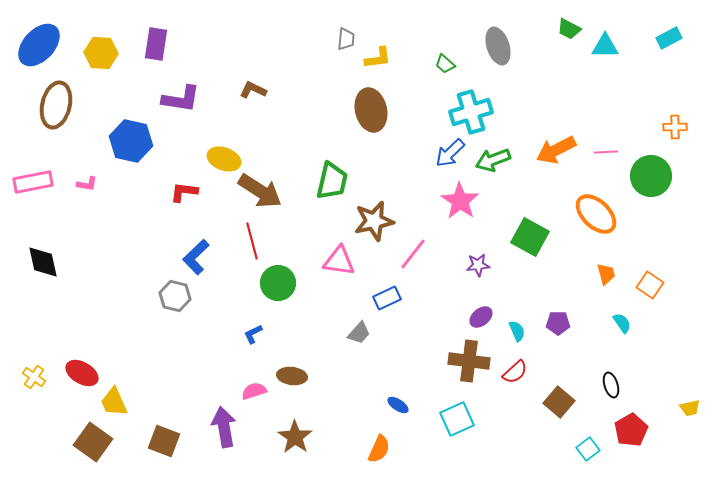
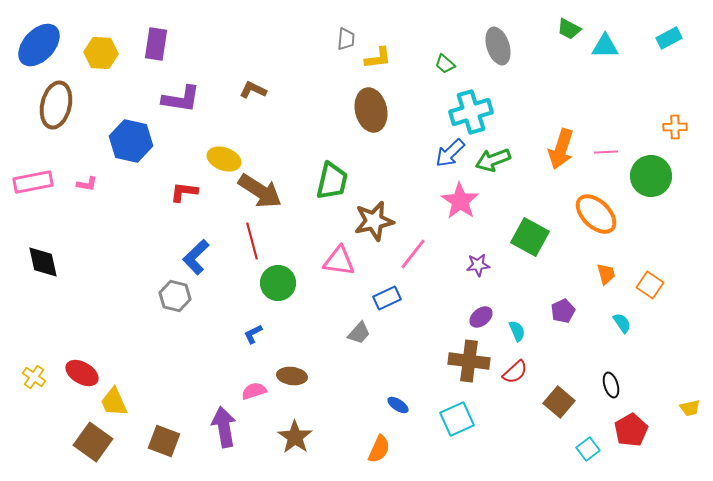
orange arrow at (556, 150): moved 5 px right, 1 px up; rotated 45 degrees counterclockwise
purple pentagon at (558, 323): moved 5 px right, 12 px up; rotated 25 degrees counterclockwise
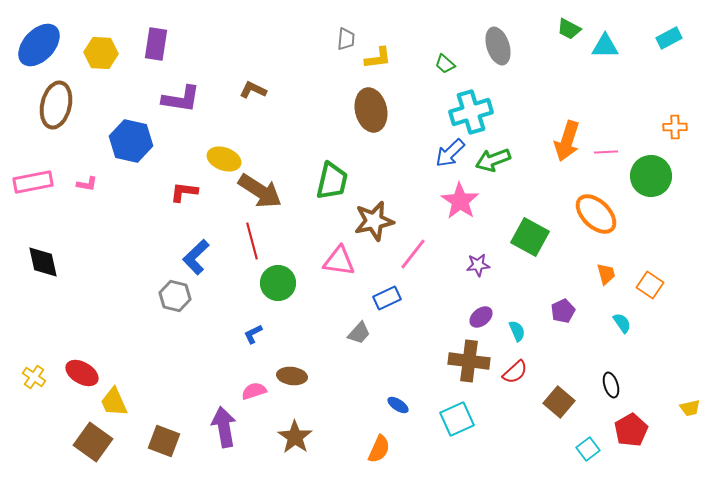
orange arrow at (561, 149): moved 6 px right, 8 px up
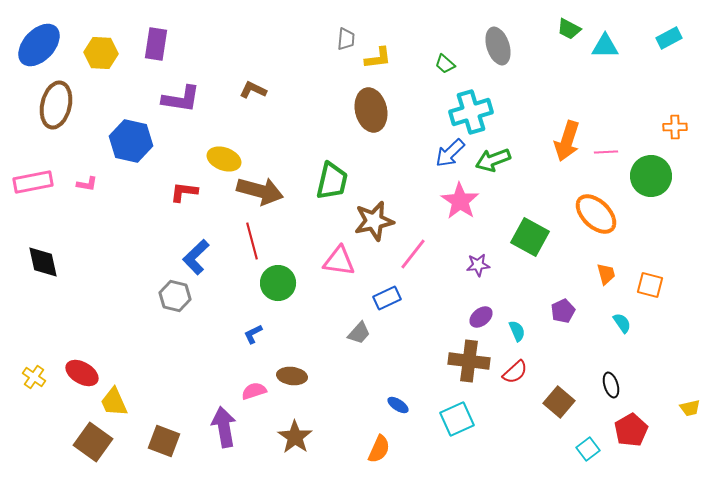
brown arrow at (260, 191): rotated 18 degrees counterclockwise
orange square at (650, 285): rotated 20 degrees counterclockwise
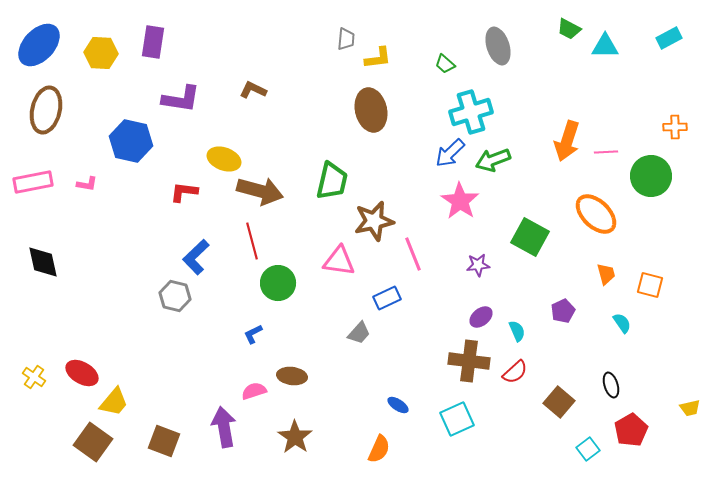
purple rectangle at (156, 44): moved 3 px left, 2 px up
brown ellipse at (56, 105): moved 10 px left, 5 px down
pink line at (413, 254): rotated 60 degrees counterclockwise
yellow trapezoid at (114, 402): rotated 116 degrees counterclockwise
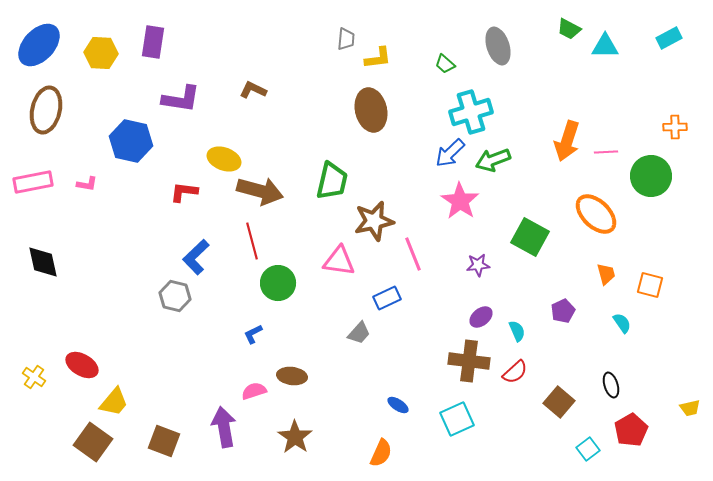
red ellipse at (82, 373): moved 8 px up
orange semicircle at (379, 449): moved 2 px right, 4 px down
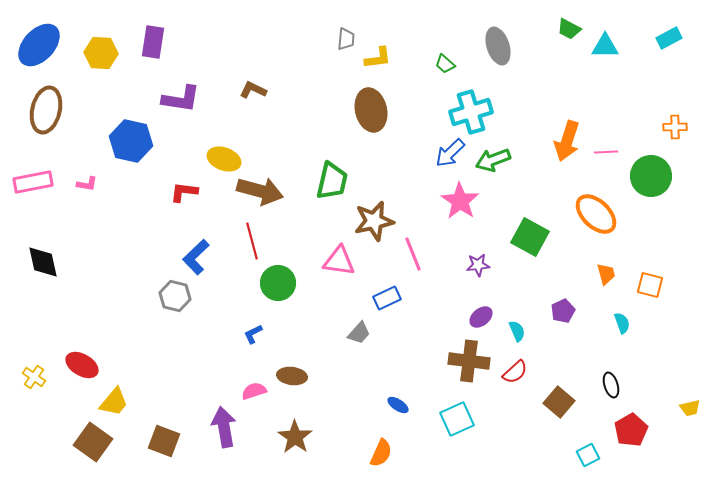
cyan semicircle at (622, 323): rotated 15 degrees clockwise
cyan square at (588, 449): moved 6 px down; rotated 10 degrees clockwise
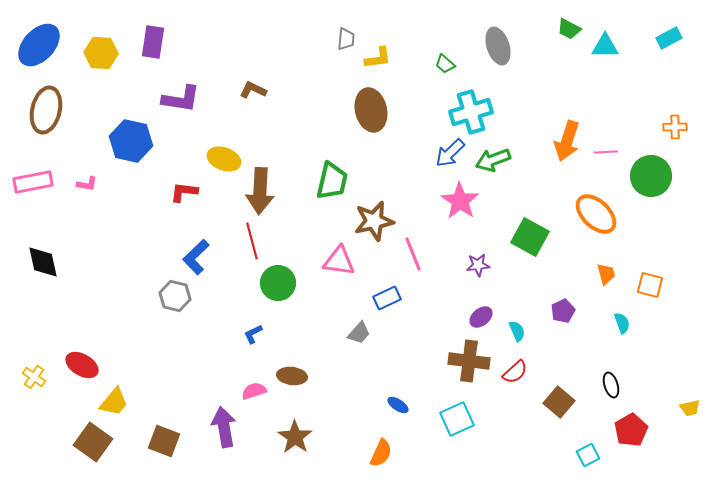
brown arrow at (260, 191): rotated 78 degrees clockwise
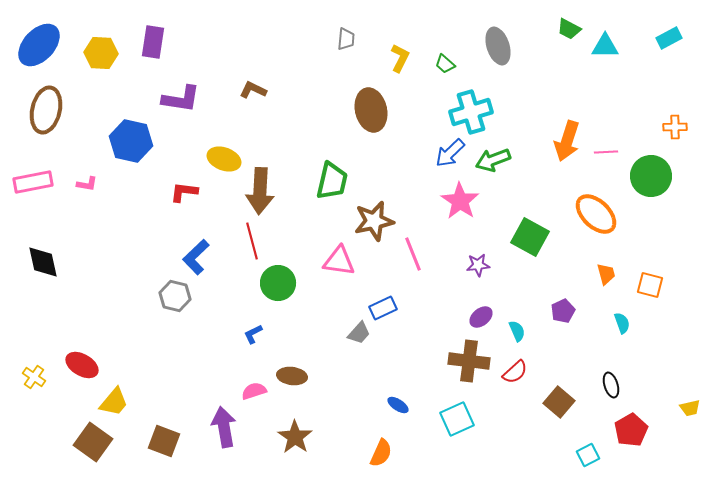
yellow L-shape at (378, 58): moved 22 px right; rotated 56 degrees counterclockwise
blue rectangle at (387, 298): moved 4 px left, 10 px down
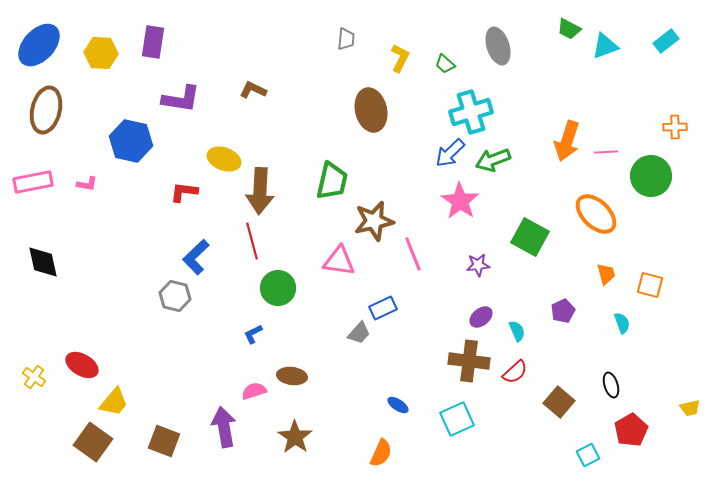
cyan rectangle at (669, 38): moved 3 px left, 3 px down; rotated 10 degrees counterclockwise
cyan triangle at (605, 46): rotated 20 degrees counterclockwise
green circle at (278, 283): moved 5 px down
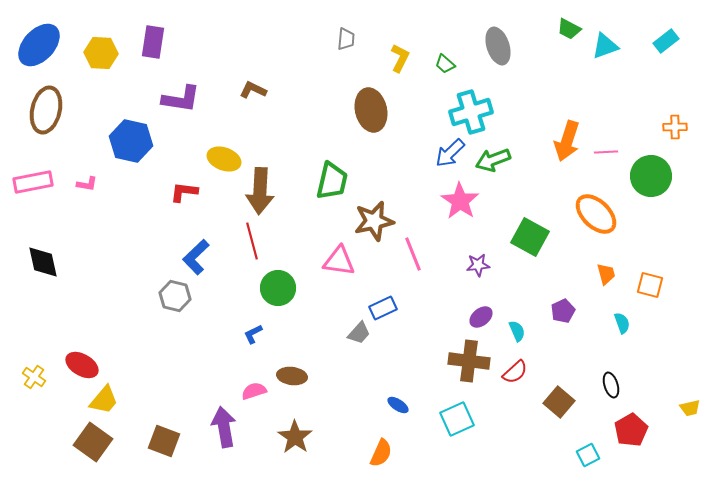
yellow trapezoid at (114, 402): moved 10 px left, 2 px up
